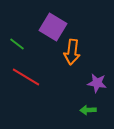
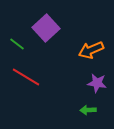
purple square: moved 7 px left, 1 px down; rotated 16 degrees clockwise
orange arrow: moved 19 px right, 2 px up; rotated 60 degrees clockwise
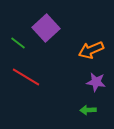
green line: moved 1 px right, 1 px up
purple star: moved 1 px left, 1 px up
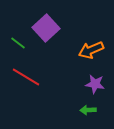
purple star: moved 1 px left, 2 px down
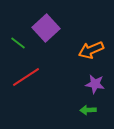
red line: rotated 64 degrees counterclockwise
